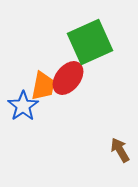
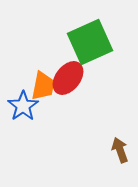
brown arrow: rotated 10 degrees clockwise
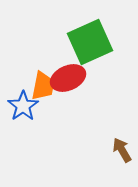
red ellipse: rotated 28 degrees clockwise
brown arrow: moved 2 px right; rotated 10 degrees counterclockwise
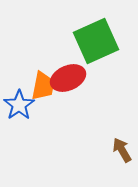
green square: moved 6 px right, 1 px up
blue star: moved 4 px left, 1 px up
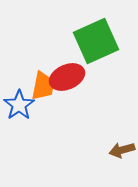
red ellipse: moved 1 px left, 1 px up
brown arrow: rotated 75 degrees counterclockwise
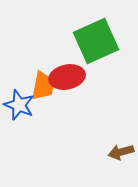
red ellipse: rotated 12 degrees clockwise
blue star: rotated 16 degrees counterclockwise
brown arrow: moved 1 px left, 2 px down
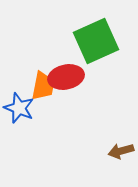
red ellipse: moved 1 px left
blue star: moved 3 px down
brown arrow: moved 1 px up
